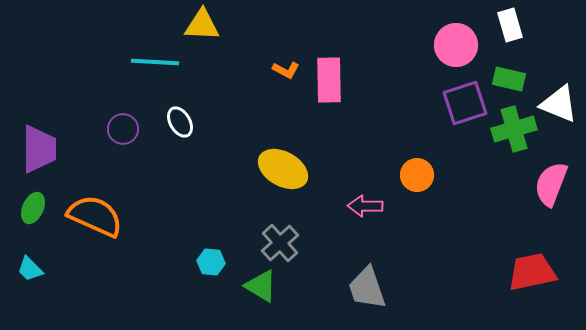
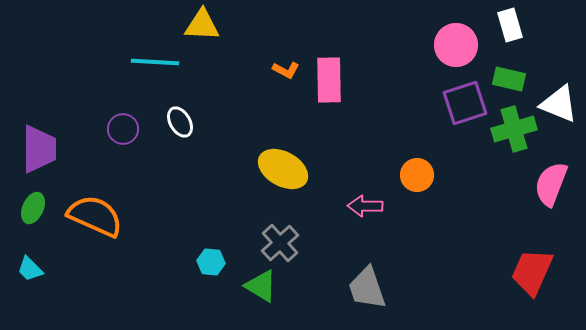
red trapezoid: rotated 54 degrees counterclockwise
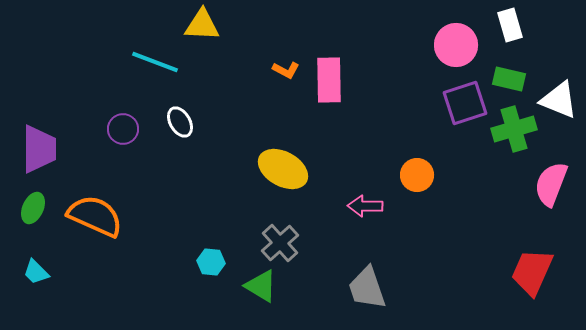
cyan line: rotated 18 degrees clockwise
white triangle: moved 4 px up
cyan trapezoid: moved 6 px right, 3 px down
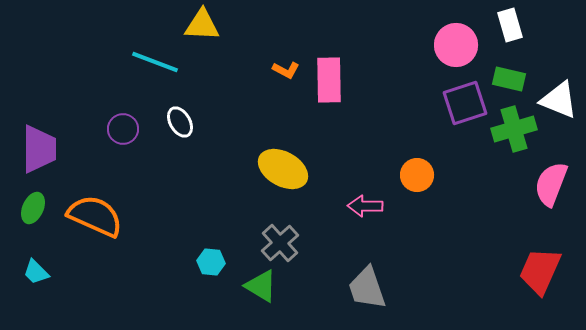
red trapezoid: moved 8 px right, 1 px up
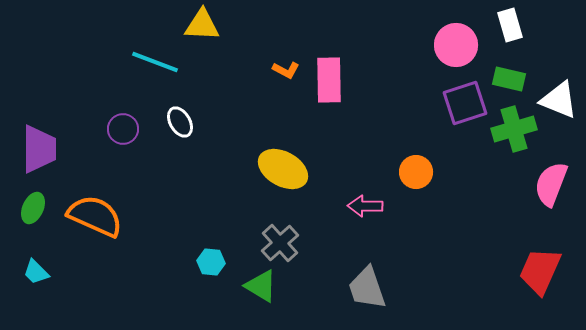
orange circle: moved 1 px left, 3 px up
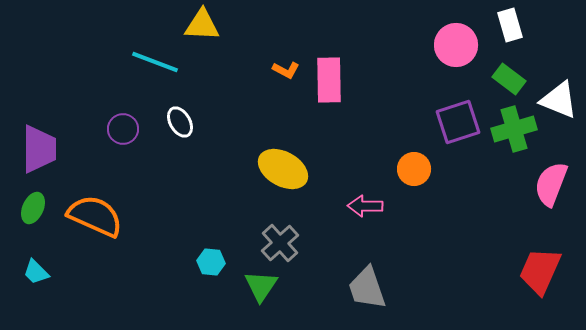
green rectangle: rotated 24 degrees clockwise
purple square: moved 7 px left, 19 px down
orange circle: moved 2 px left, 3 px up
green triangle: rotated 33 degrees clockwise
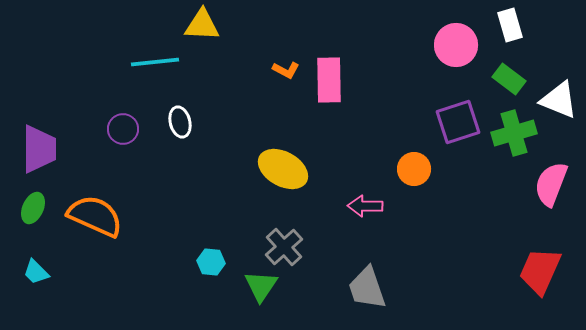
cyan line: rotated 27 degrees counterclockwise
white ellipse: rotated 16 degrees clockwise
green cross: moved 4 px down
gray cross: moved 4 px right, 4 px down
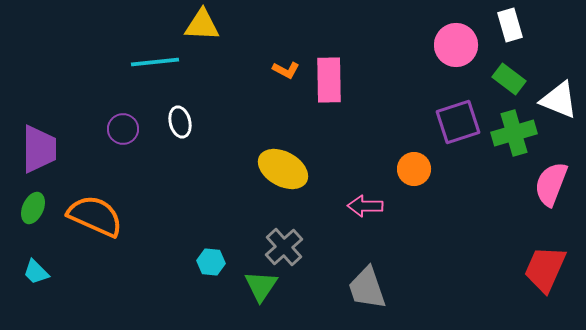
red trapezoid: moved 5 px right, 2 px up
